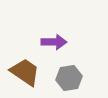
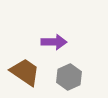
gray hexagon: moved 1 px up; rotated 15 degrees counterclockwise
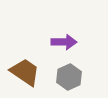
purple arrow: moved 10 px right
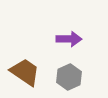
purple arrow: moved 5 px right, 3 px up
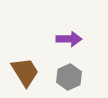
brown trapezoid: rotated 24 degrees clockwise
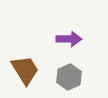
brown trapezoid: moved 2 px up
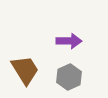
purple arrow: moved 2 px down
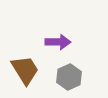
purple arrow: moved 11 px left, 1 px down
